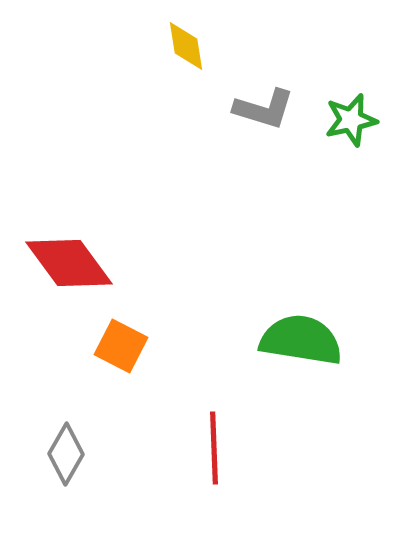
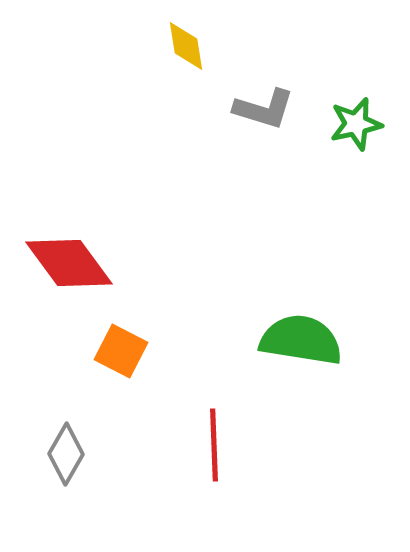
green star: moved 5 px right, 4 px down
orange square: moved 5 px down
red line: moved 3 px up
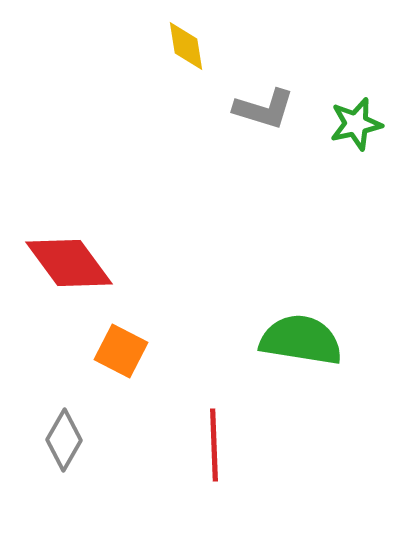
gray diamond: moved 2 px left, 14 px up
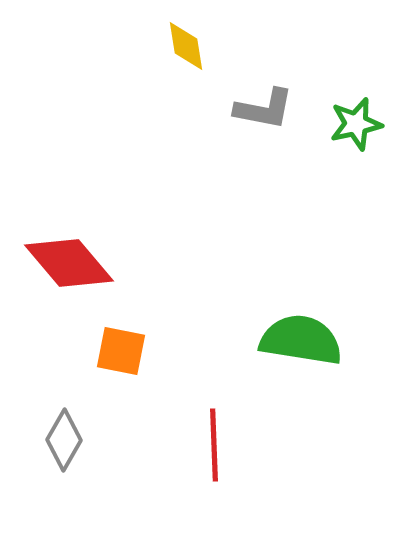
gray L-shape: rotated 6 degrees counterclockwise
red diamond: rotated 4 degrees counterclockwise
orange square: rotated 16 degrees counterclockwise
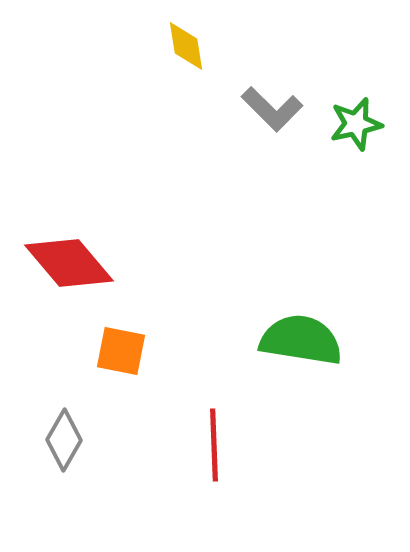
gray L-shape: moved 8 px right; rotated 34 degrees clockwise
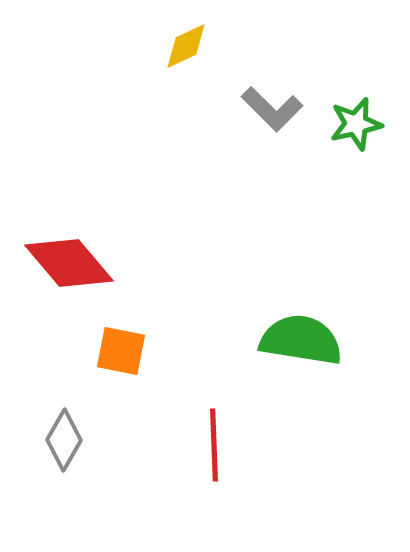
yellow diamond: rotated 74 degrees clockwise
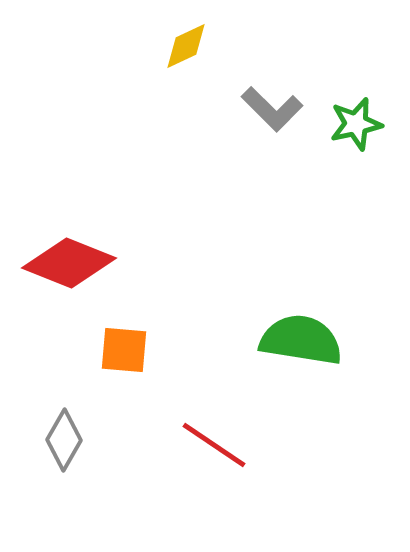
red diamond: rotated 28 degrees counterclockwise
orange square: moved 3 px right, 1 px up; rotated 6 degrees counterclockwise
red line: rotated 54 degrees counterclockwise
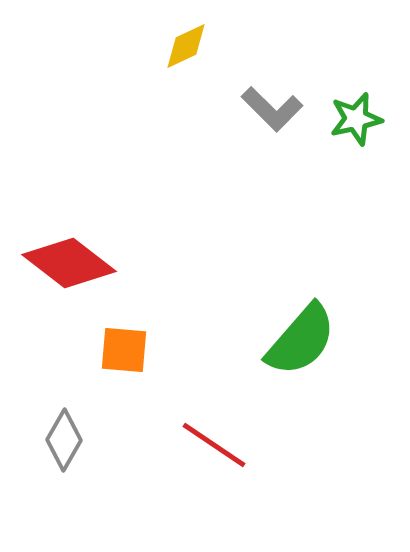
green star: moved 5 px up
red diamond: rotated 16 degrees clockwise
green semicircle: rotated 122 degrees clockwise
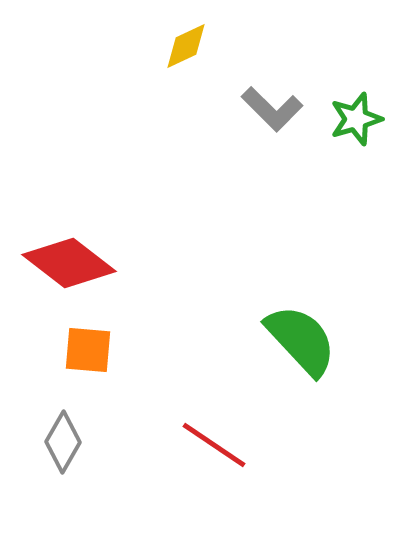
green star: rotated 4 degrees counterclockwise
green semicircle: rotated 84 degrees counterclockwise
orange square: moved 36 px left
gray diamond: moved 1 px left, 2 px down
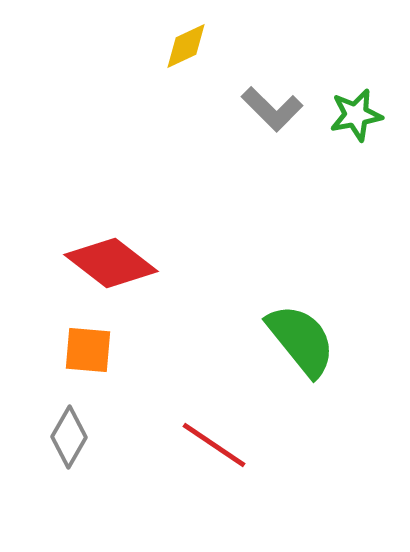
green star: moved 4 px up; rotated 6 degrees clockwise
red diamond: moved 42 px right
green semicircle: rotated 4 degrees clockwise
gray diamond: moved 6 px right, 5 px up
